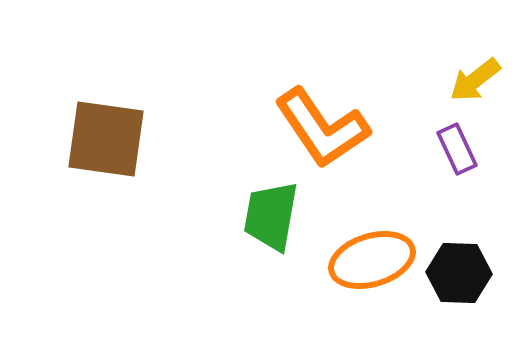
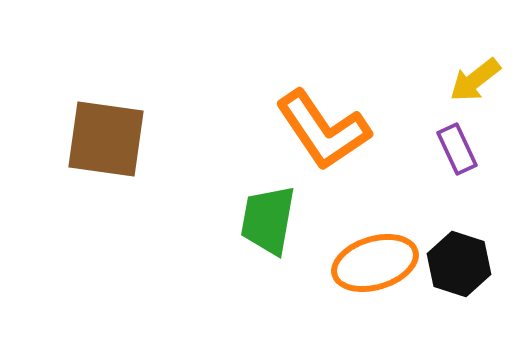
orange L-shape: moved 1 px right, 2 px down
green trapezoid: moved 3 px left, 4 px down
orange ellipse: moved 3 px right, 3 px down
black hexagon: moved 9 px up; rotated 16 degrees clockwise
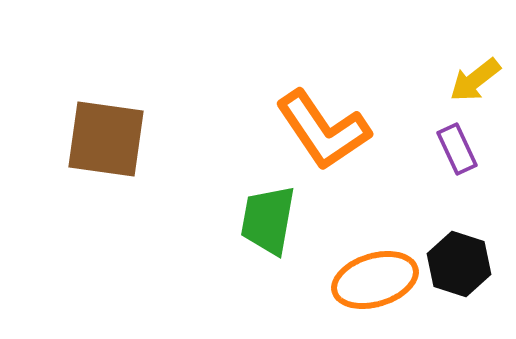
orange ellipse: moved 17 px down
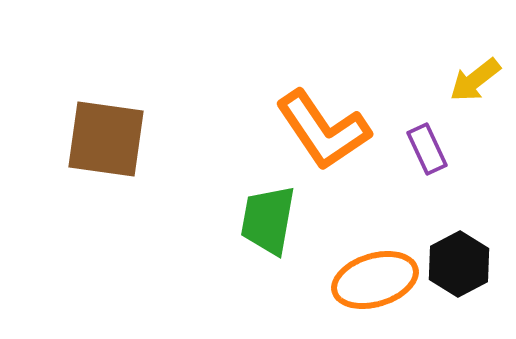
purple rectangle: moved 30 px left
black hexagon: rotated 14 degrees clockwise
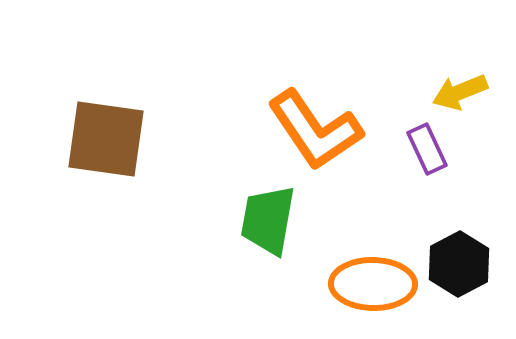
yellow arrow: moved 15 px left, 12 px down; rotated 16 degrees clockwise
orange L-shape: moved 8 px left
orange ellipse: moved 2 px left, 4 px down; rotated 18 degrees clockwise
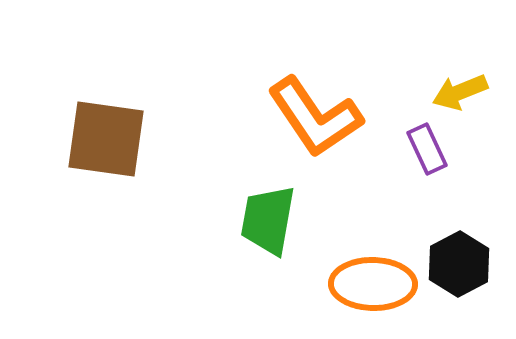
orange L-shape: moved 13 px up
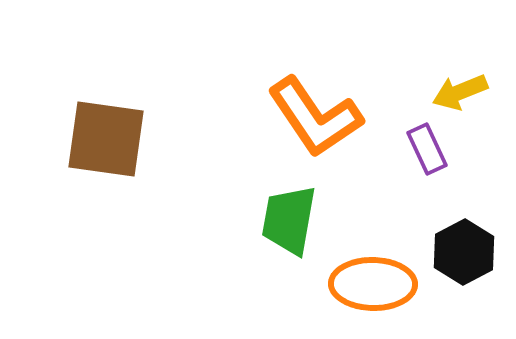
green trapezoid: moved 21 px right
black hexagon: moved 5 px right, 12 px up
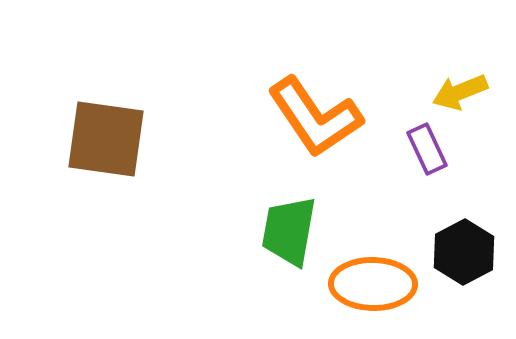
green trapezoid: moved 11 px down
